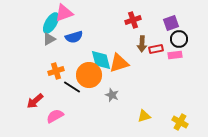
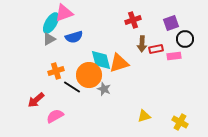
black circle: moved 6 px right
pink rectangle: moved 1 px left, 1 px down
gray star: moved 8 px left, 6 px up
red arrow: moved 1 px right, 1 px up
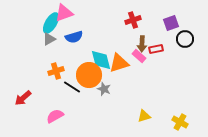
pink rectangle: moved 35 px left; rotated 48 degrees clockwise
red arrow: moved 13 px left, 2 px up
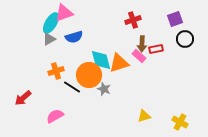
purple square: moved 4 px right, 4 px up
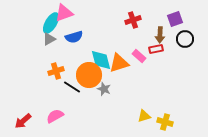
brown arrow: moved 18 px right, 9 px up
red arrow: moved 23 px down
yellow cross: moved 15 px left; rotated 14 degrees counterclockwise
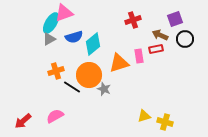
brown arrow: rotated 112 degrees clockwise
pink rectangle: rotated 40 degrees clockwise
cyan diamond: moved 8 px left, 16 px up; rotated 65 degrees clockwise
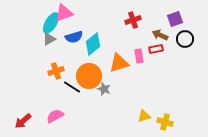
orange circle: moved 1 px down
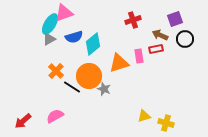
cyan ellipse: moved 1 px left, 1 px down
orange cross: rotated 28 degrees counterclockwise
yellow cross: moved 1 px right, 1 px down
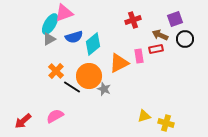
orange triangle: rotated 10 degrees counterclockwise
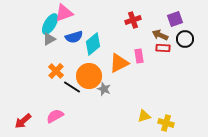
red rectangle: moved 7 px right, 1 px up; rotated 16 degrees clockwise
